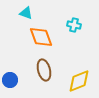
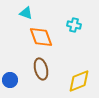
brown ellipse: moved 3 px left, 1 px up
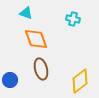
cyan cross: moved 1 px left, 6 px up
orange diamond: moved 5 px left, 2 px down
yellow diamond: moved 1 px right; rotated 15 degrees counterclockwise
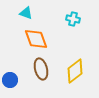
yellow diamond: moved 5 px left, 10 px up
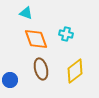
cyan cross: moved 7 px left, 15 px down
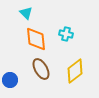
cyan triangle: rotated 24 degrees clockwise
orange diamond: rotated 15 degrees clockwise
brown ellipse: rotated 15 degrees counterclockwise
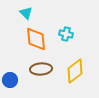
brown ellipse: rotated 65 degrees counterclockwise
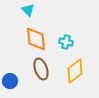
cyan triangle: moved 2 px right, 3 px up
cyan cross: moved 8 px down
brown ellipse: rotated 75 degrees clockwise
blue circle: moved 1 px down
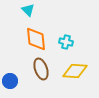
yellow diamond: rotated 40 degrees clockwise
